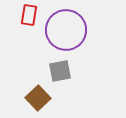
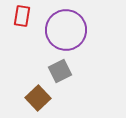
red rectangle: moved 7 px left, 1 px down
gray square: rotated 15 degrees counterclockwise
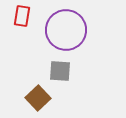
gray square: rotated 30 degrees clockwise
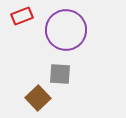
red rectangle: rotated 60 degrees clockwise
gray square: moved 3 px down
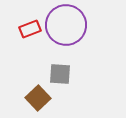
red rectangle: moved 8 px right, 13 px down
purple circle: moved 5 px up
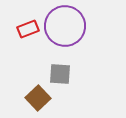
purple circle: moved 1 px left, 1 px down
red rectangle: moved 2 px left
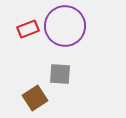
brown square: moved 3 px left; rotated 10 degrees clockwise
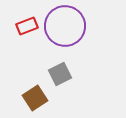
red rectangle: moved 1 px left, 3 px up
gray square: rotated 30 degrees counterclockwise
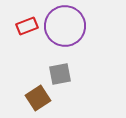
gray square: rotated 15 degrees clockwise
brown square: moved 3 px right
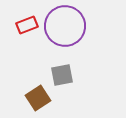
red rectangle: moved 1 px up
gray square: moved 2 px right, 1 px down
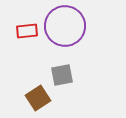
red rectangle: moved 6 px down; rotated 15 degrees clockwise
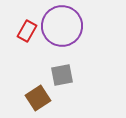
purple circle: moved 3 px left
red rectangle: rotated 55 degrees counterclockwise
